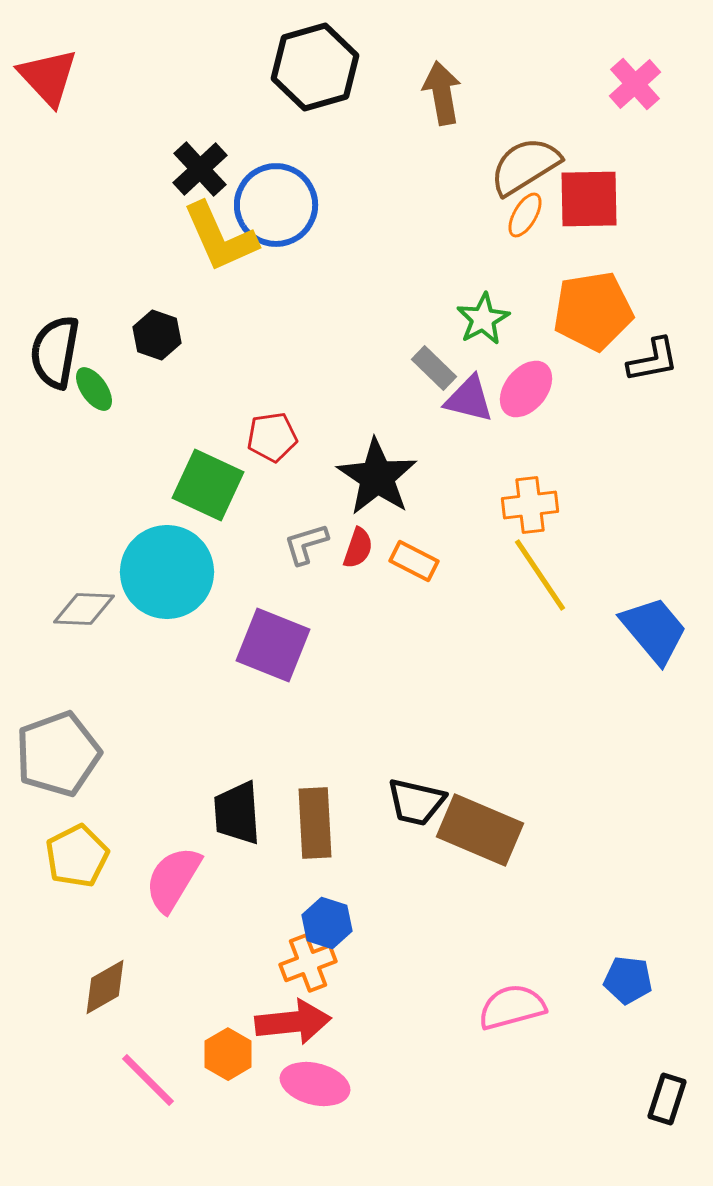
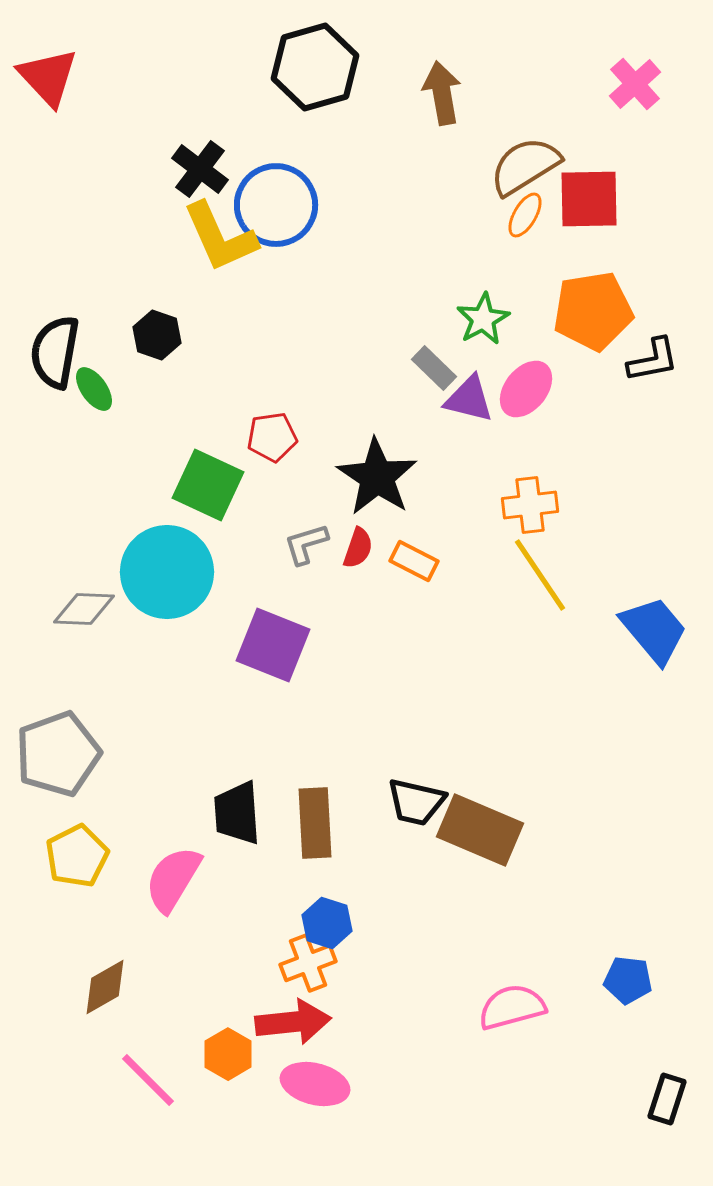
black cross at (200, 169): rotated 10 degrees counterclockwise
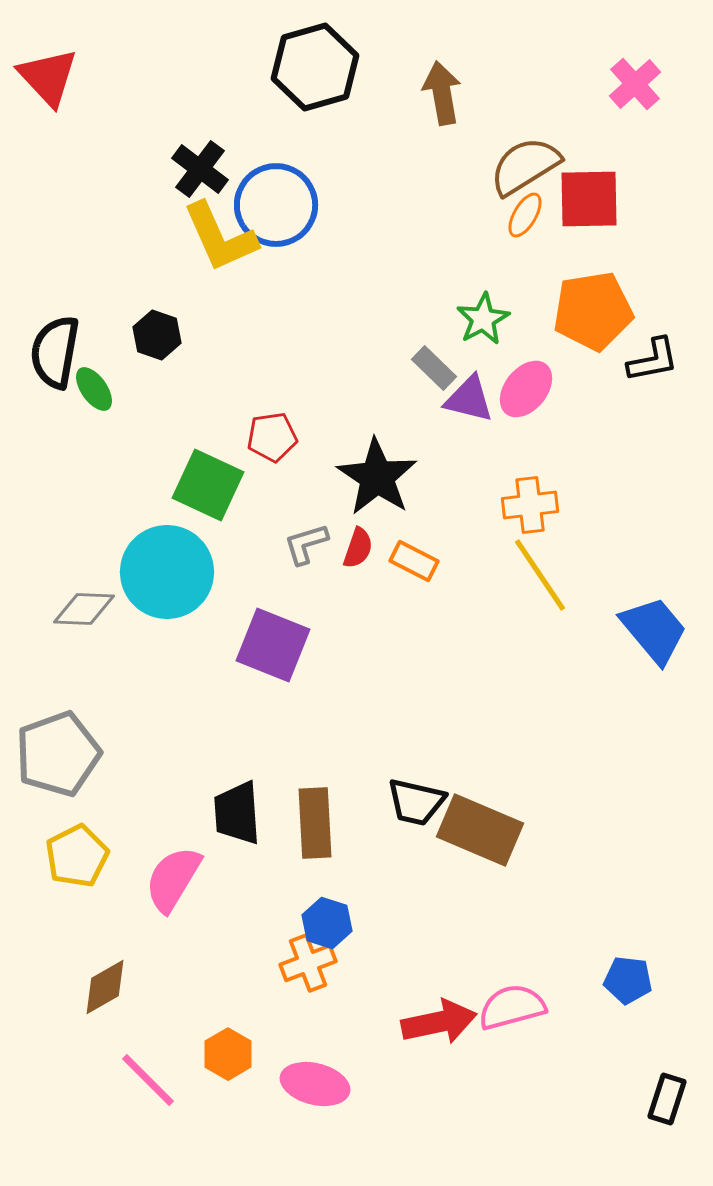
red arrow at (293, 1022): moved 146 px right; rotated 6 degrees counterclockwise
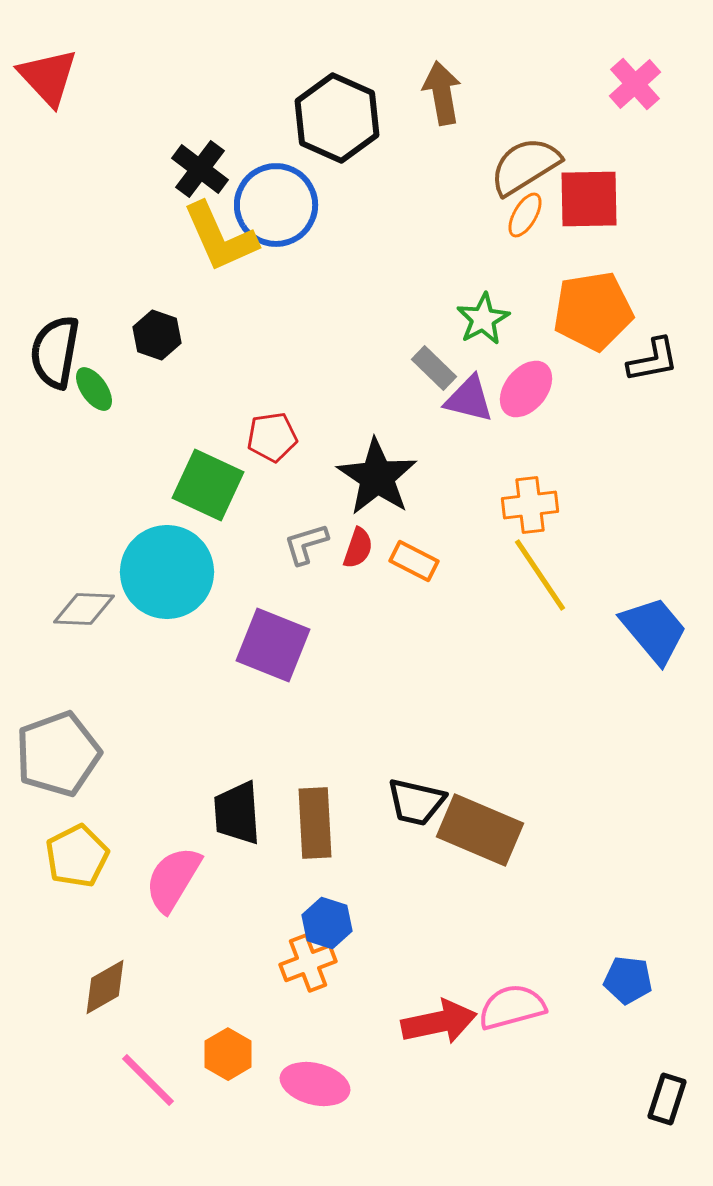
black hexagon at (315, 67): moved 22 px right, 51 px down; rotated 20 degrees counterclockwise
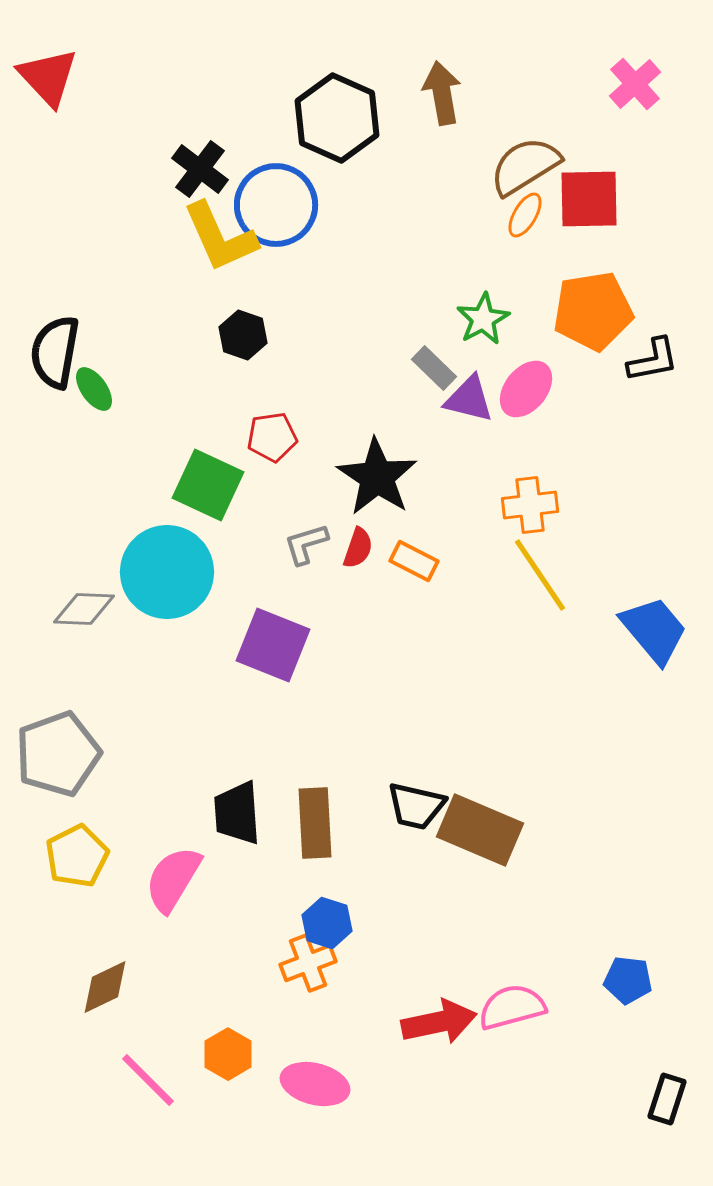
black hexagon at (157, 335): moved 86 px right
black trapezoid at (416, 802): moved 4 px down
brown diamond at (105, 987): rotated 4 degrees clockwise
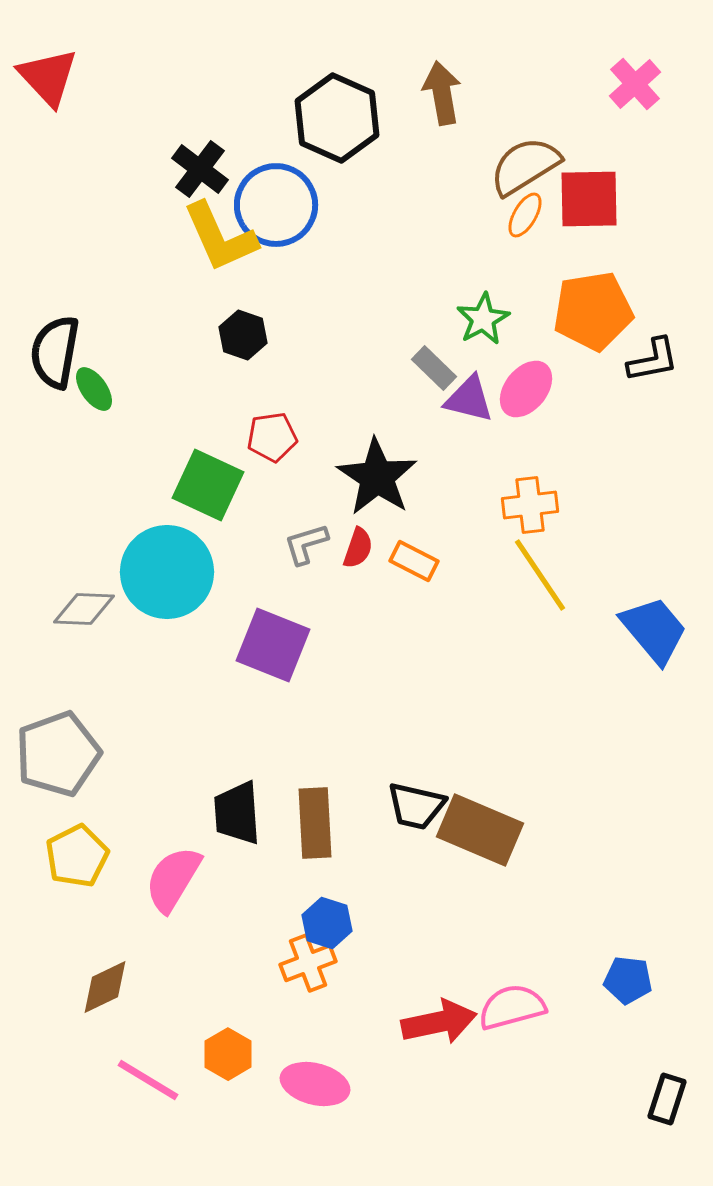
pink line at (148, 1080): rotated 14 degrees counterclockwise
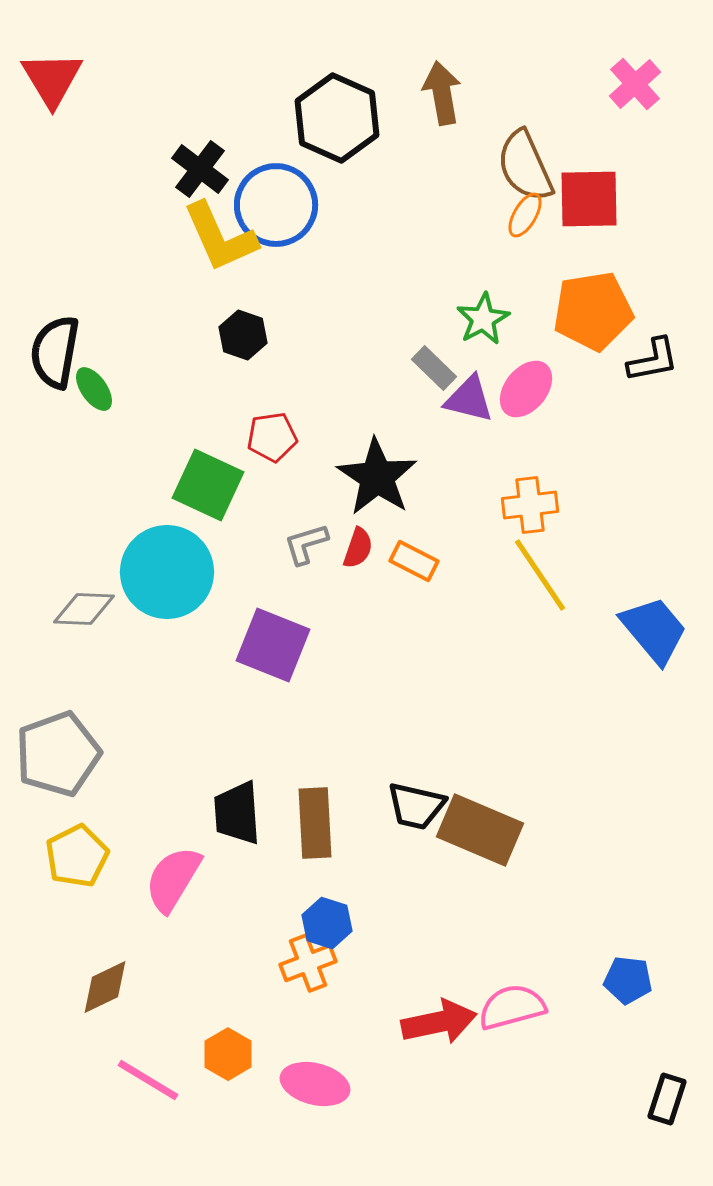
red triangle at (48, 77): moved 4 px right, 2 px down; rotated 12 degrees clockwise
brown semicircle at (525, 166): rotated 82 degrees counterclockwise
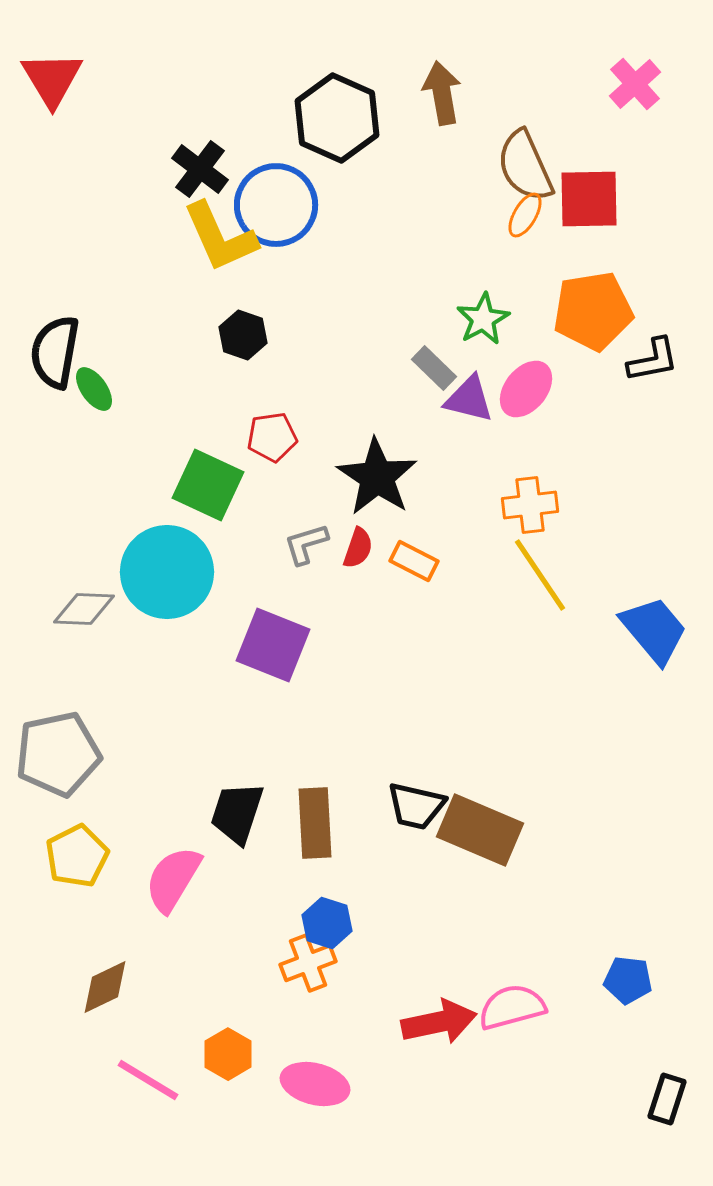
gray pentagon at (58, 754): rotated 8 degrees clockwise
black trapezoid at (237, 813): rotated 22 degrees clockwise
